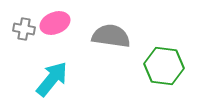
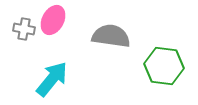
pink ellipse: moved 2 px left, 3 px up; rotated 40 degrees counterclockwise
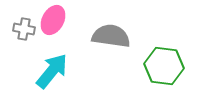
cyan arrow: moved 8 px up
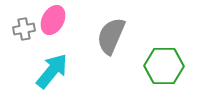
gray cross: rotated 20 degrees counterclockwise
gray semicircle: rotated 75 degrees counterclockwise
green hexagon: rotated 6 degrees counterclockwise
